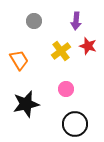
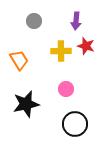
red star: moved 2 px left
yellow cross: rotated 36 degrees clockwise
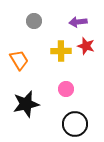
purple arrow: moved 2 px right, 1 px down; rotated 78 degrees clockwise
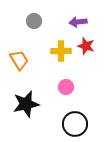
pink circle: moved 2 px up
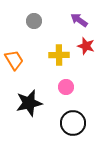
purple arrow: moved 1 px right, 2 px up; rotated 42 degrees clockwise
yellow cross: moved 2 px left, 4 px down
orange trapezoid: moved 5 px left
black star: moved 3 px right, 1 px up
black circle: moved 2 px left, 1 px up
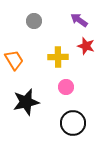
yellow cross: moved 1 px left, 2 px down
black star: moved 3 px left, 1 px up
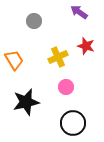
purple arrow: moved 8 px up
yellow cross: rotated 24 degrees counterclockwise
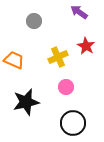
red star: rotated 12 degrees clockwise
orange trapezoid: rotated 35 degrees counterclockwise
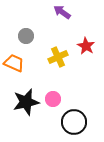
purple arrow: moved 17 px left
gray circle: moved 8 px left, 15 px down
orange trapezoid: moved 3 px down
pink circle: moved 13 px left, 12 px down
black circle: moved 1 px right, 1 px up
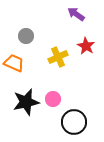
purple arrow: moved 14 px right, 2 px down
